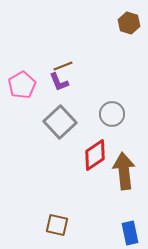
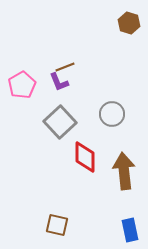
brown line: moved 2 px right, 1 px down
red diamond: moved 10 px left, 2 px down; rotated 56 degrees counterclockwise
blue rectangle: moved 3 px up
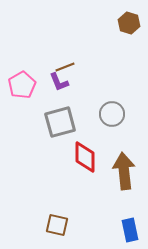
gray square: rotated 28 degrees clockwise
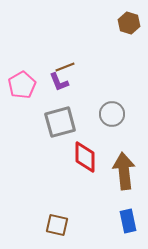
blue rectangle: moved 2 px left, 9 px up
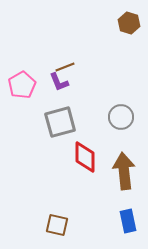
gray circle: moved 9 px right, 3 px down
